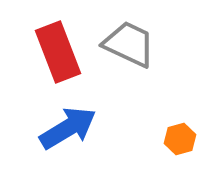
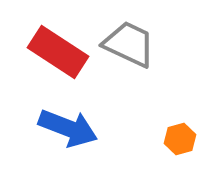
red rectangle: rotated 36 degrees counterclockwise
blue arrow: rotated 52 degrees clockwise
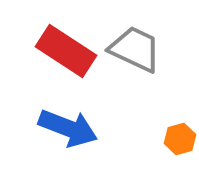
gray trapezoid: moved 6 px right, 5 px down
red rectangle: moved 8 px right, 1 px up
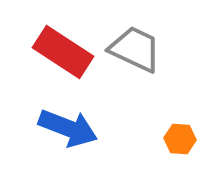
red rectangle: moved 3 px left, 1 px down
orange hexagon: rotated 20 degrees clockwise
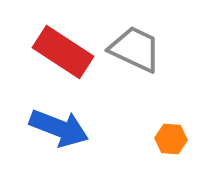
blue arrow: moved 9 px left
orange hexagon: moved 9 px left
